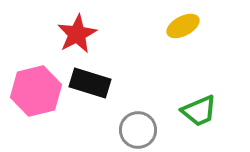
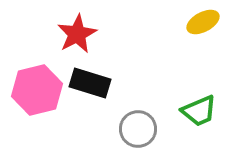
yellow ellipse: moved 20 px right, 4 px up
pink hexagon: moved 1 px right, 1 px up
gray circle: moved 1 px up
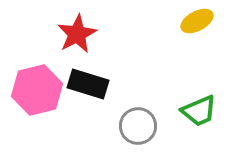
yellow ellipse: moved 6 px left, 1 px up
black rectangle: moved 2 px left, 1 px down
gray circle: moved 3 px up
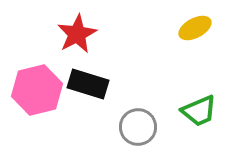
yellow ellipse: moved 2 px left, 7 px down
gray circle: moved 1 px down
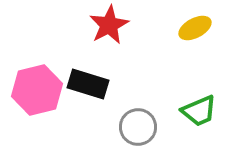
red star: moved 32 px right, 9 px up
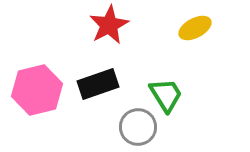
black rectangle: moved 10 px right; rotated 36 degrees counterclockwise
green trapezoid: moved 33 px left, 16 px up; rotated 99 degrees counterclockwise
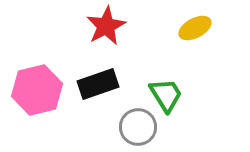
red star: moved 3 px left, 1 px down
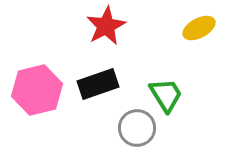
yellow ellipse: moved 4 px right
gray circle: moved 1 px left, 1 px down
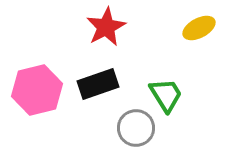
red star: moved 1 px down
gray circle: moved 1 px left
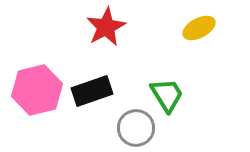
black rectangle: moved 6 px left, 7 px down
green trapezoid: moved 1 px right
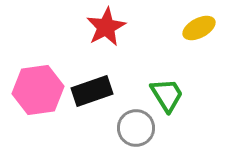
pink hexagon: moved 1 px right; rotated 6 degrees clockwise
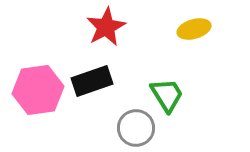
yellow ellipse: moved 5 px left, 1 px down; rotated 12 degrees clockwise
black rectangle: moved 10 px up
